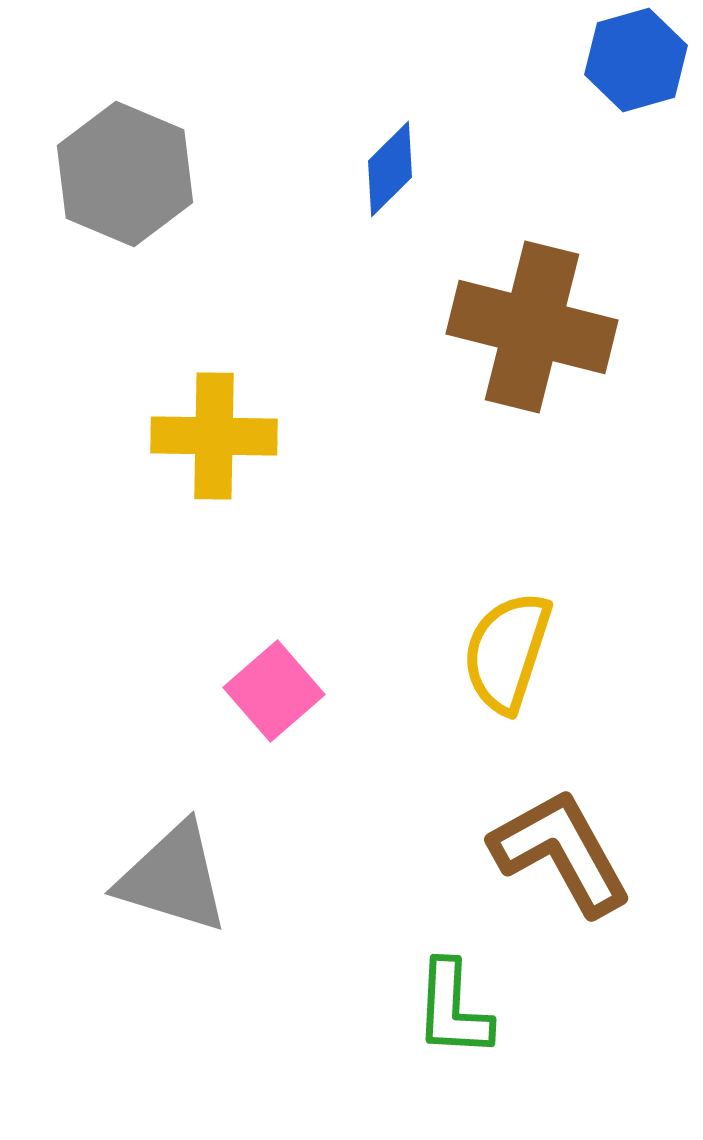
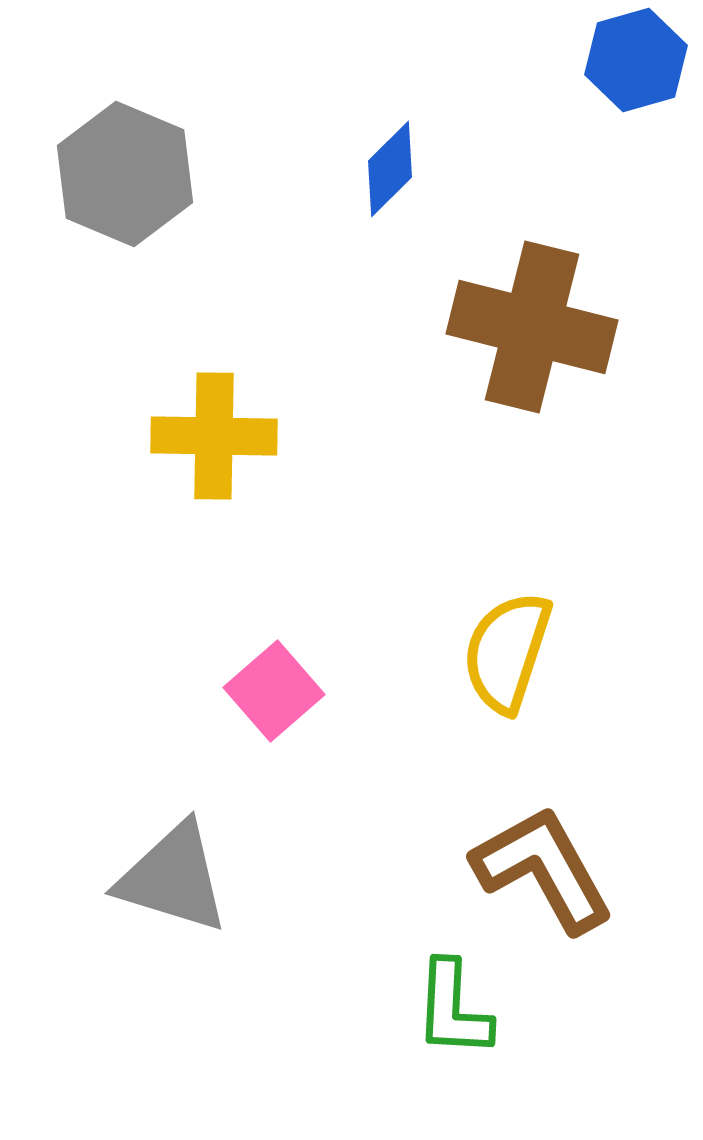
brown L-shape: moved 18 px left, 17 px down
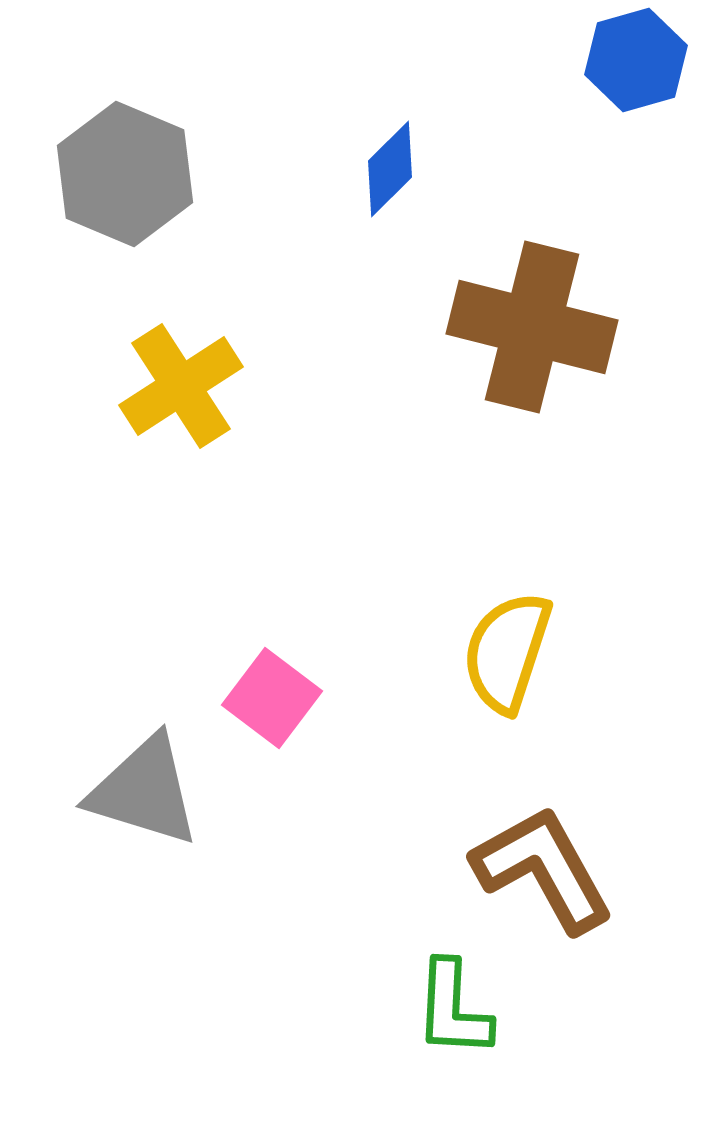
yellow cross: moved 33 px left, 50 px up; rotated 34 degrees counterclockwise
pink square: moved 2 px left, 7 px down; rotated 12 degrees counterclockwise
gray triangle: moved 29 px left, 87 px up
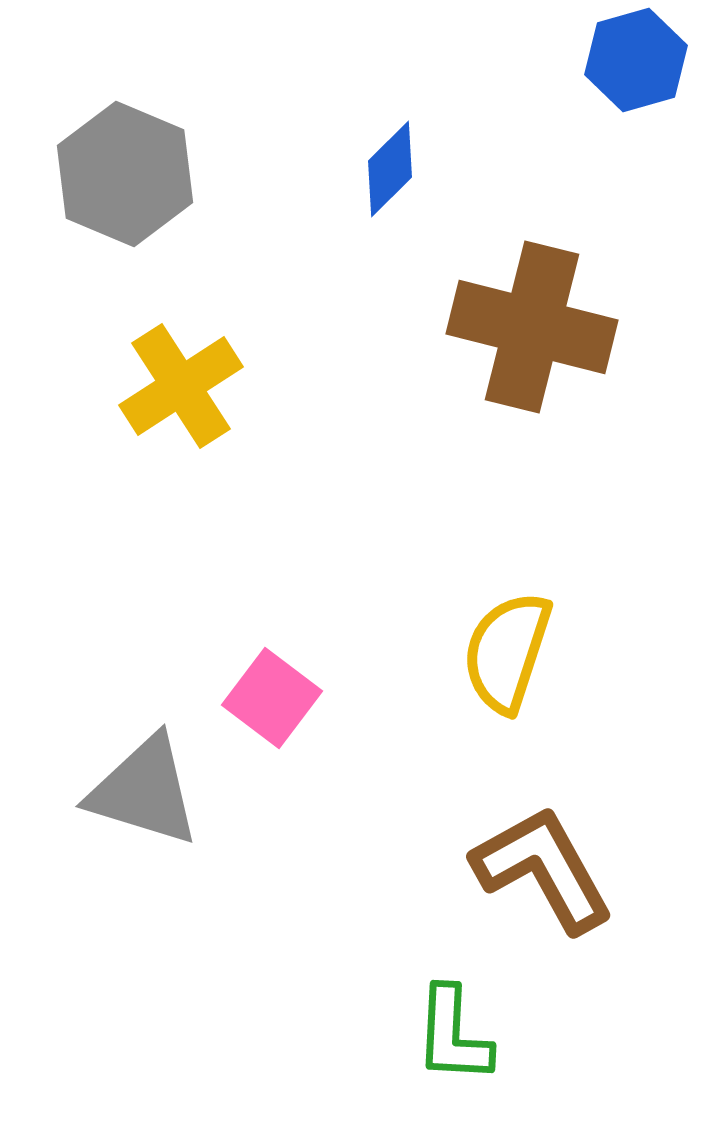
green L-shape: moved 26 px down
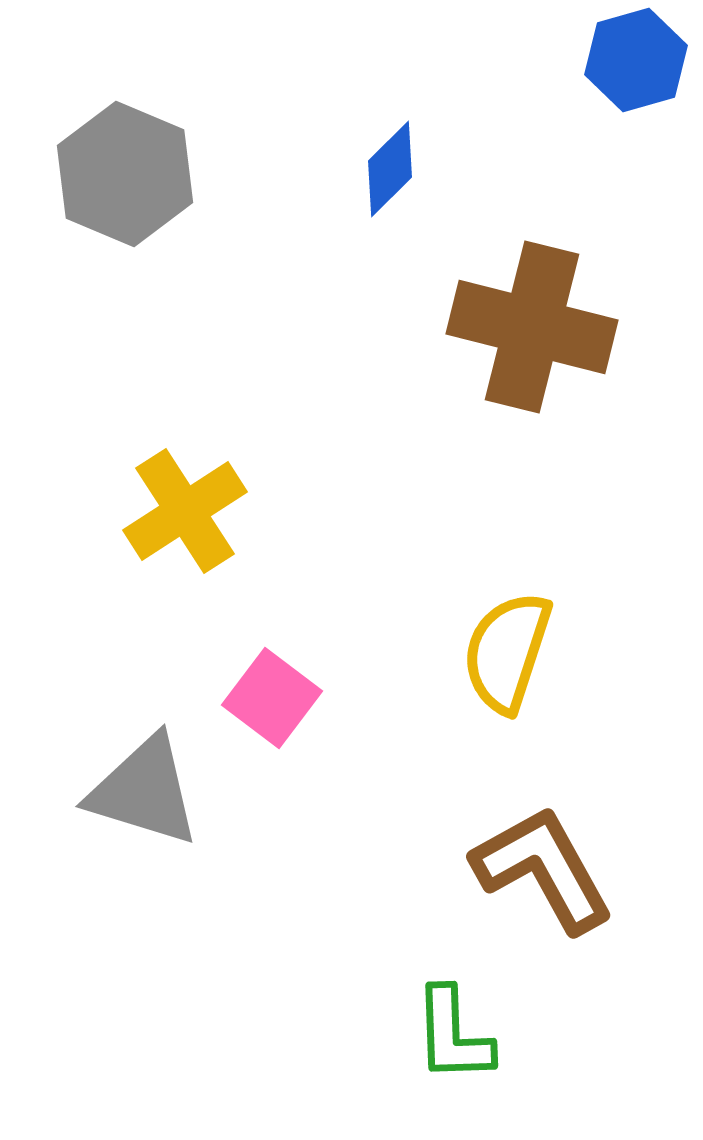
yellow cross: moved 4 px right, 125 px down
green L-shape: rotated 5 degrees counterclockwise
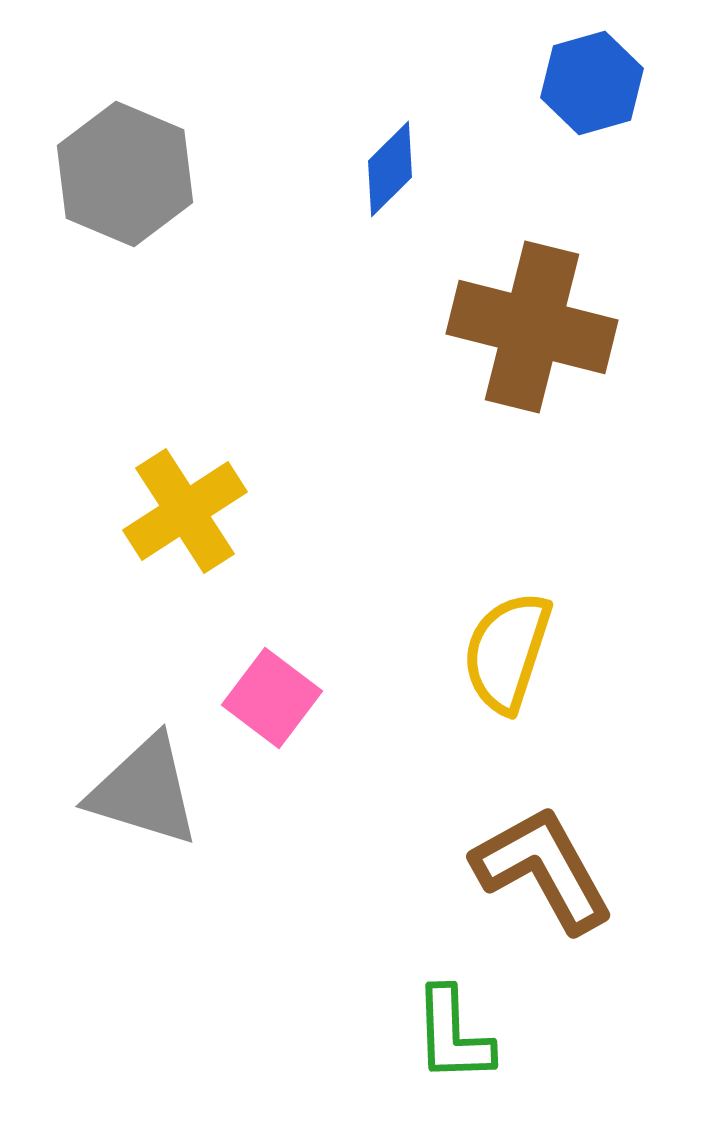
blue hexagon: moved 44 px left, 23 px down
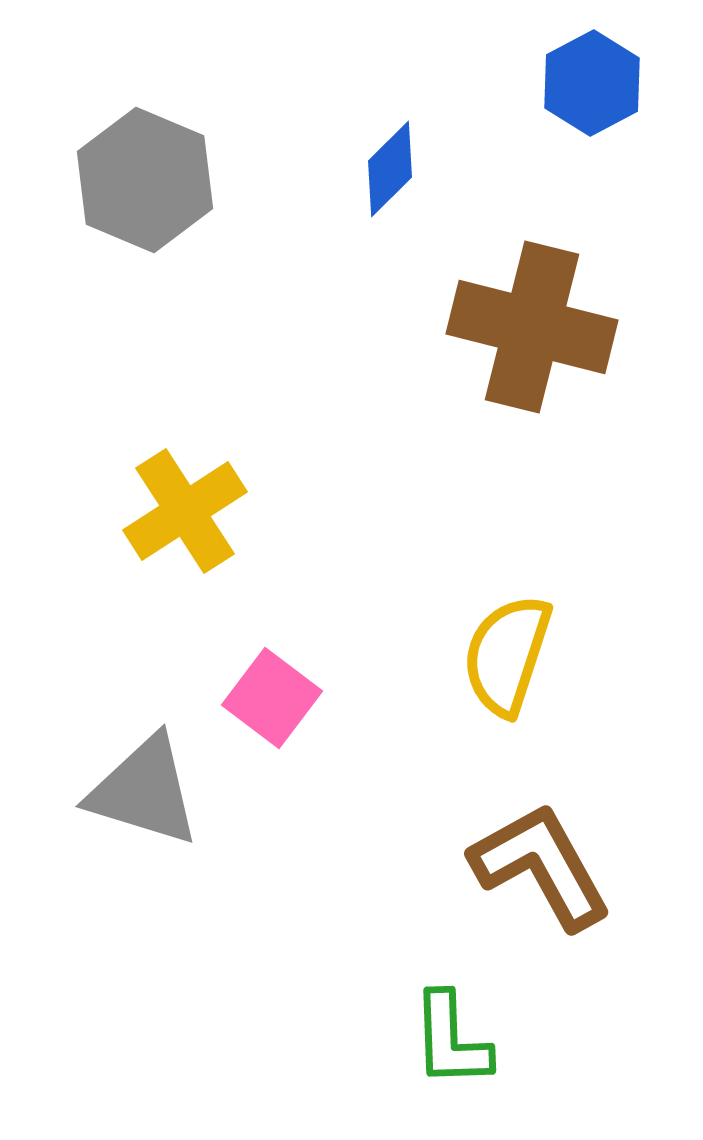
blue hexagon: rotated 12 degrees counterclockwise
gray hexagon: moved 20 px right, 6 px down
yellow semicircle: moved 3 px down
brown L-shape: moved 2 px left, 3 px up
green L-shape: moved 2 px left, 5 px down
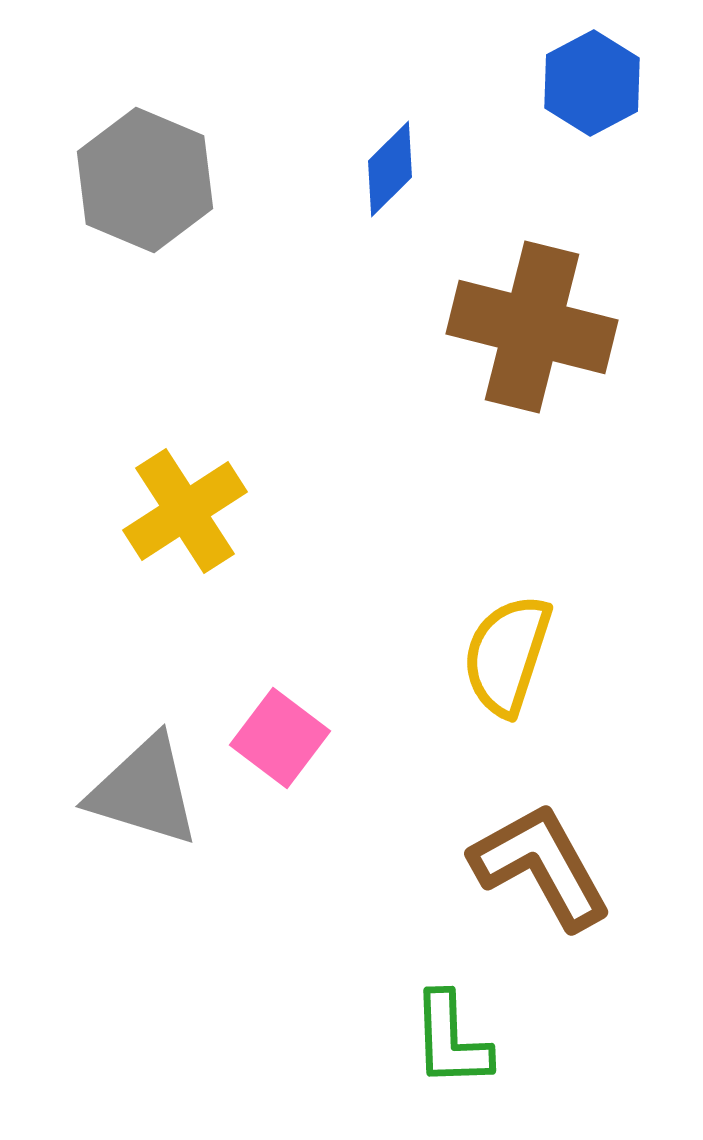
pink square: moved 8 px right, 40 px down
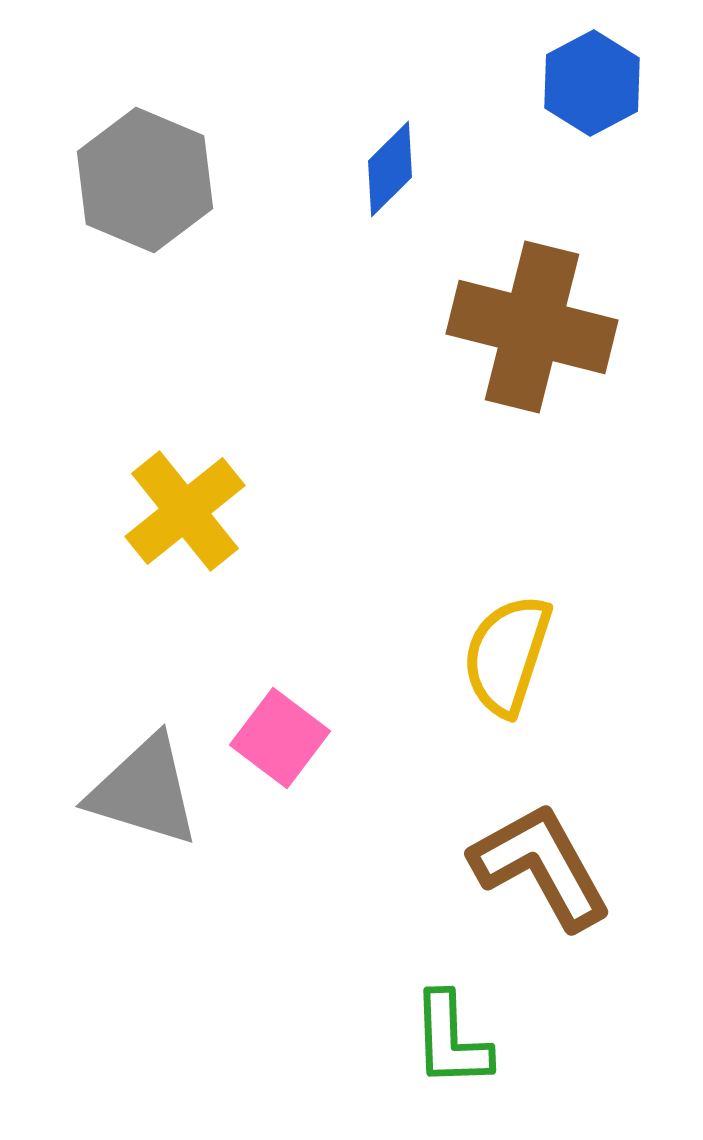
yellow cross: rotated 6 degrees counterclockwise
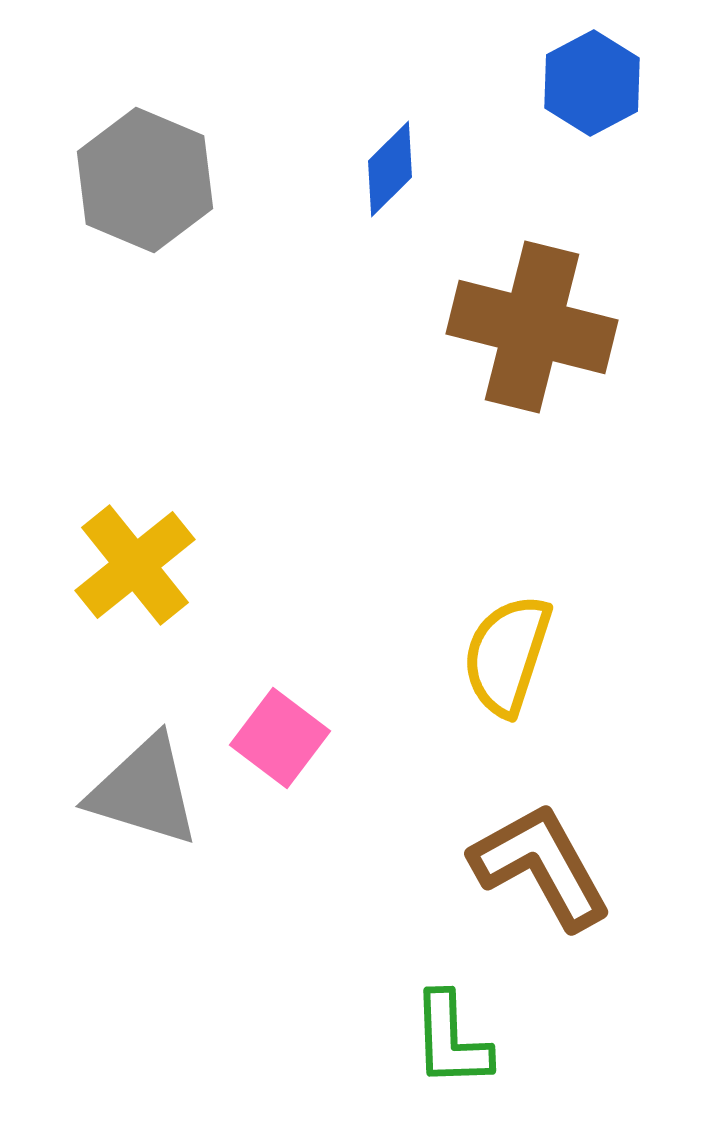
yellow cross: moved 50 px left, 54 px down
